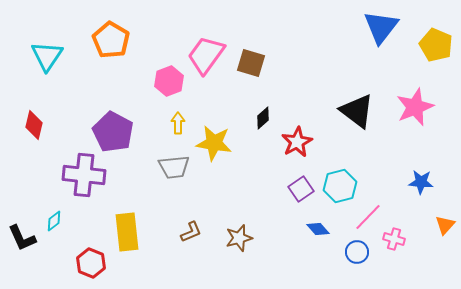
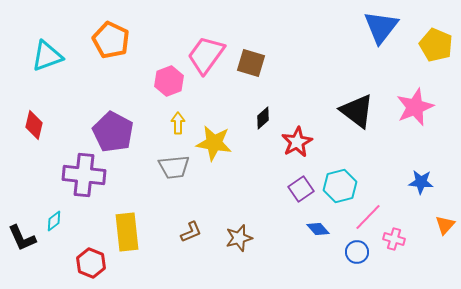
orange pentagon: rotated 6 degrees counterclockwise
cyan triangle: rotated 36 degrees clockwise
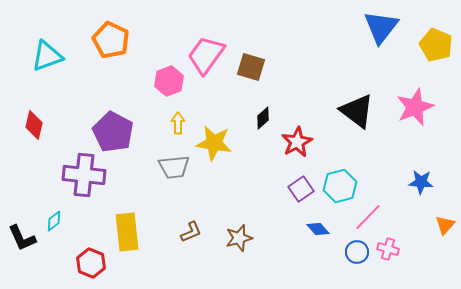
brown square: moved 4 px down
pink cross: moved 6 px left, 10 px down
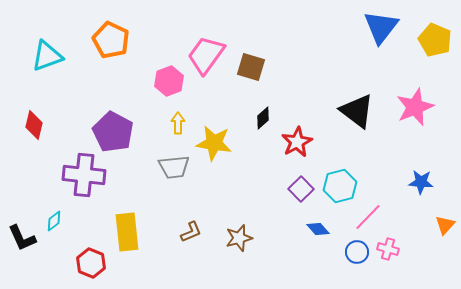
yellow pentagon: moved 1 px left, 5 px up
purple square: rotated 10 degrees counterclockwise
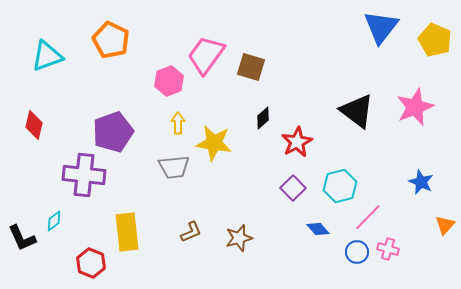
purple pentagon: rotated 24 degrees clockwise
blue star: rotated 20 degrees clockwise
purple square: moved 8 px left, 1 px up
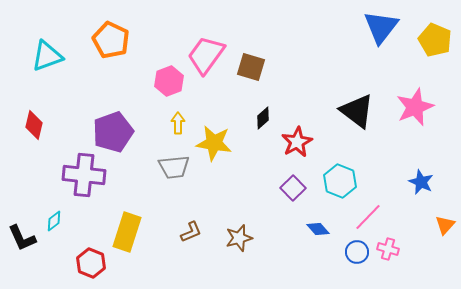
cyan hexagon: moved 5 px up; rotated 24 degrees counterclockwise
yellow rectangle: rotated 24 degrees clockwise
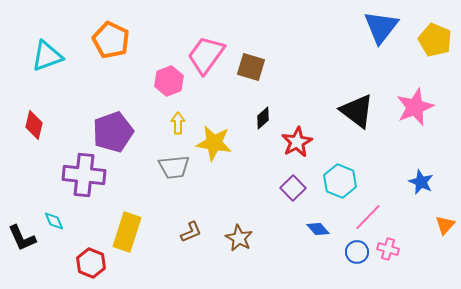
cyan diamond: rotated 75 degrees counterclockwise
brown star: rotated 28 degrees counterclockwise
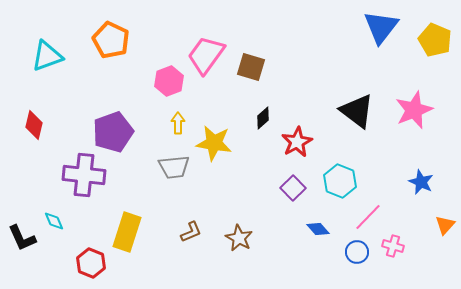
pink star: moved 1 px left, 3 px down
pink cross: moved 5 px right, 3 px up
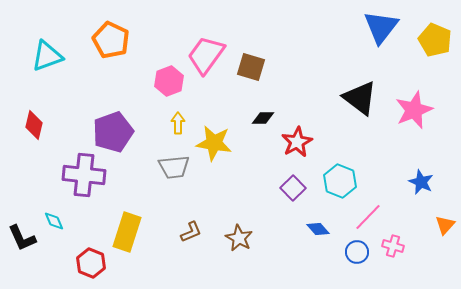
black triangle: moved 3 px right, 13 px up
black diamond: rotated 40 degrees clockwise
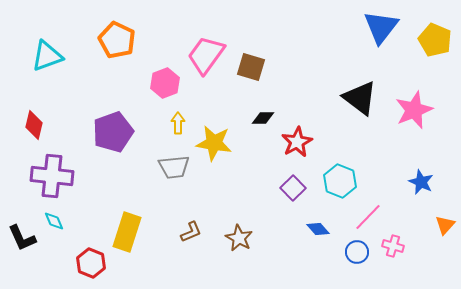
orange pentagon: moved 6 px right
pink hexagon: moved 4 px left, 2 px down
purple cross: moved 32 px left, 1 px down
